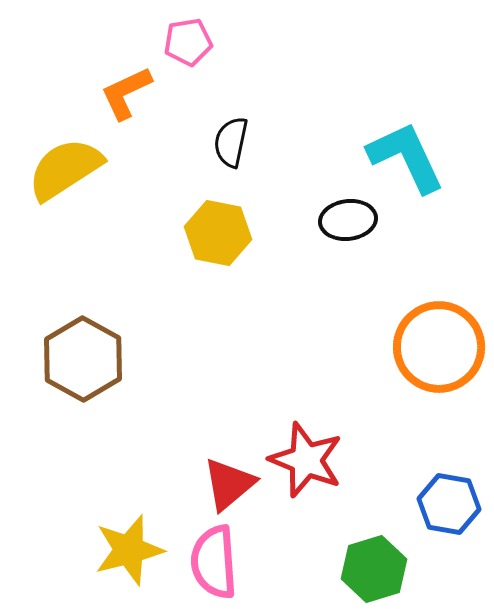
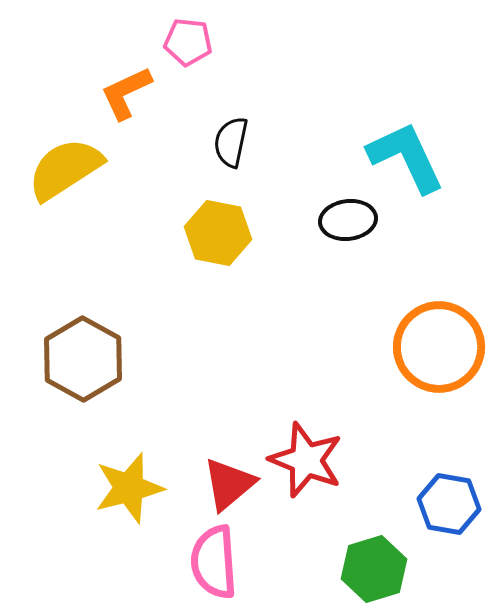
pink pentagon: rotated 15 degrees clockwise
yellow star: moved 62 px up
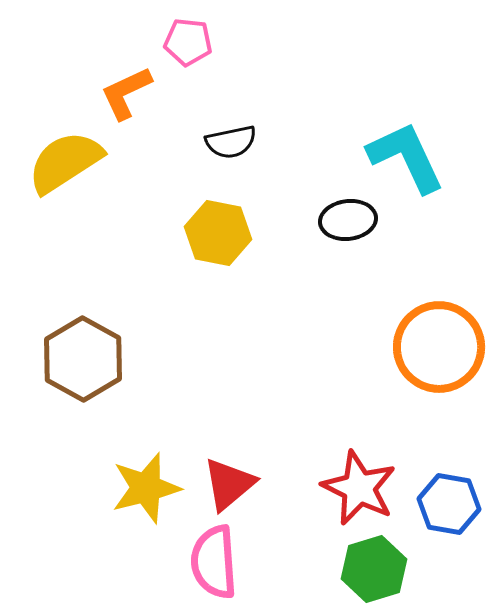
black semicircle: rotated 114 degrees counterclockwise
yellow semicircle: moved 7 px up
red star: moved 53 px right, 28 px down; rotated 4 degrees clockwise
yellow star: moved 17 px right
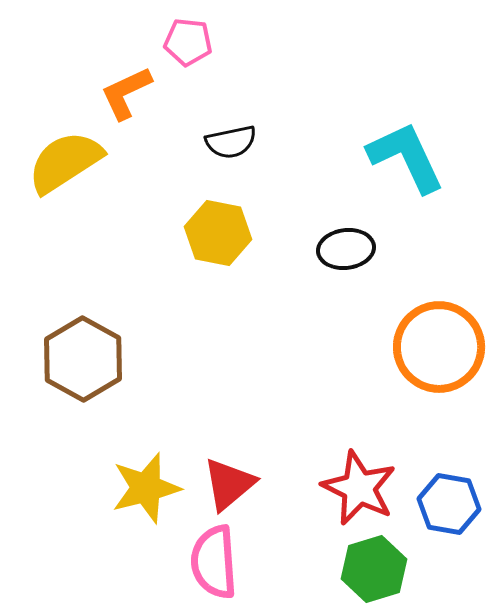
black ellipse: moved 2 px left, 29 px down
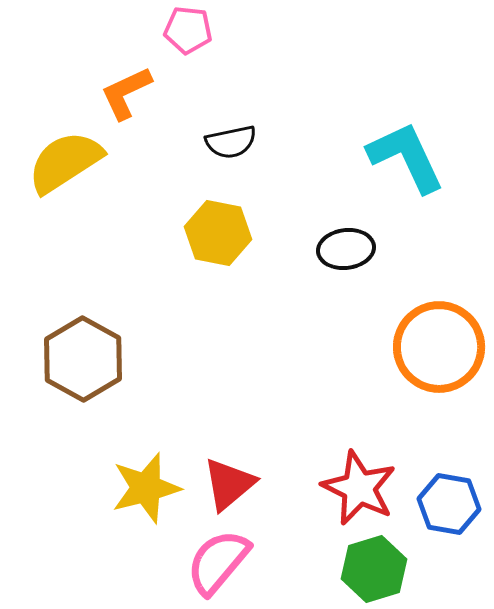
pink pentagon: moved 12 px up
pink semicircle: moved 4 px right; rotated 44 degrees clockwise
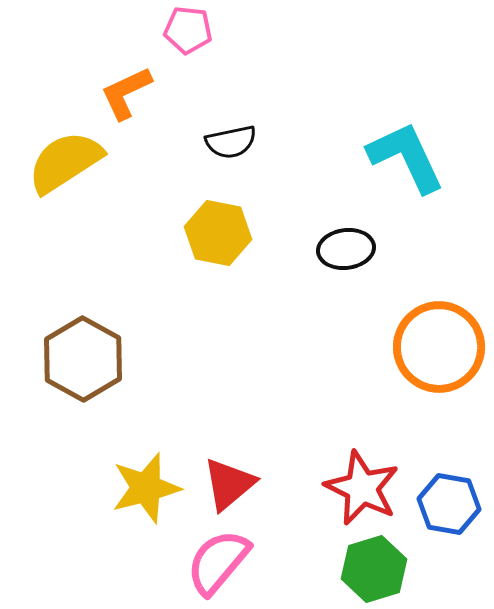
red star: moved 3 px right
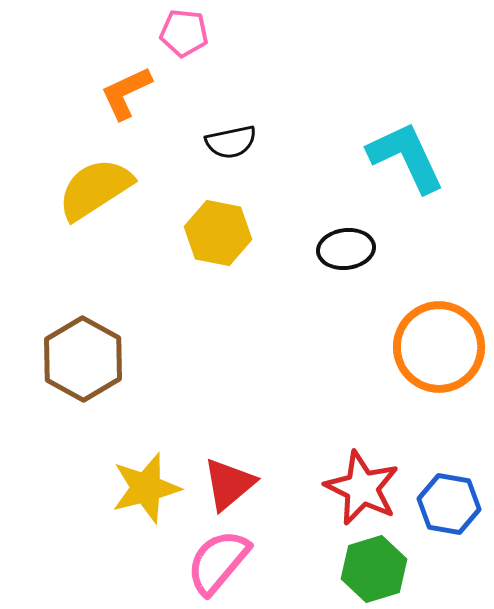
pink pentagon: moved 4 px left, 3 px down
yellow semicircle: moved 30 px right, 27 px down
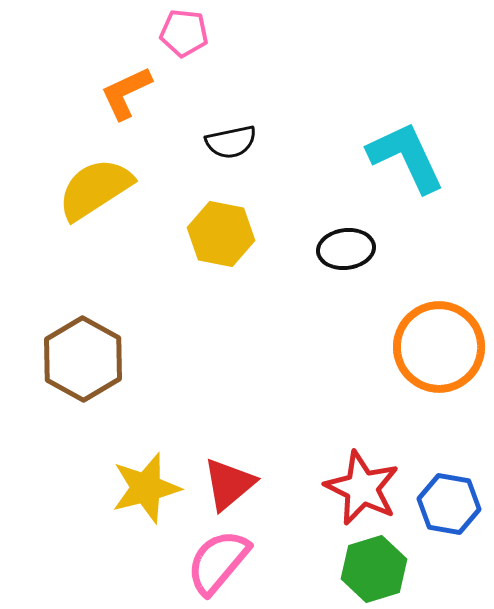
yellow hexagon: moved 3 px right, 1 px down
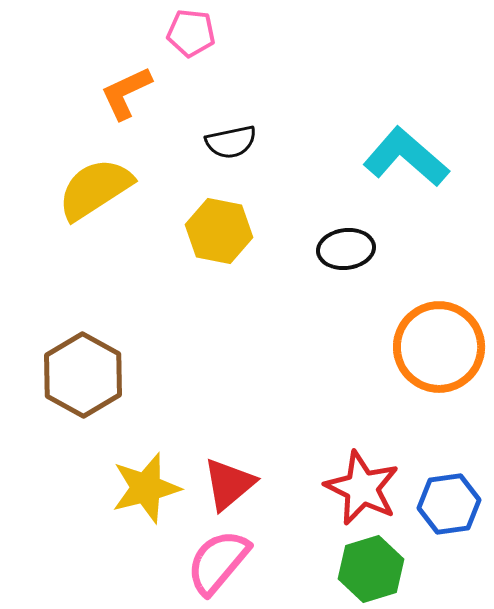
pink pentagon: moved 7 px right
cyan L-shape: rotated 24 degrees counterclockwise
yellow hexagon: moved 2 px left, 3 px up
brown hexagon: moved 16 px down
blue hexagon: rotated 18 degrees counterclockwise
green hexagon: moved 3 px left
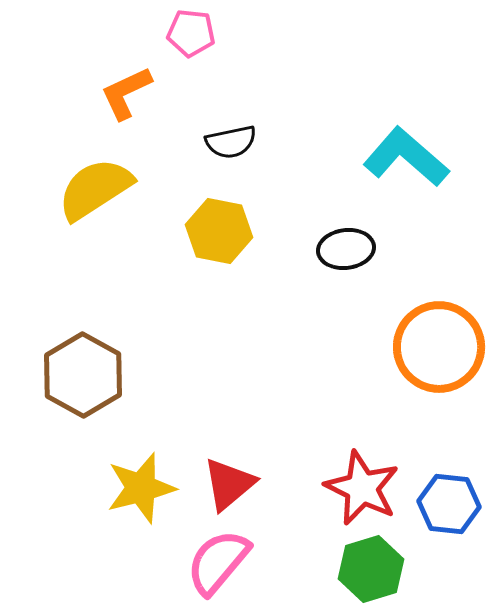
yellow star: moved 5 px left
blue hexagon: rotated 14 degrees clockwise
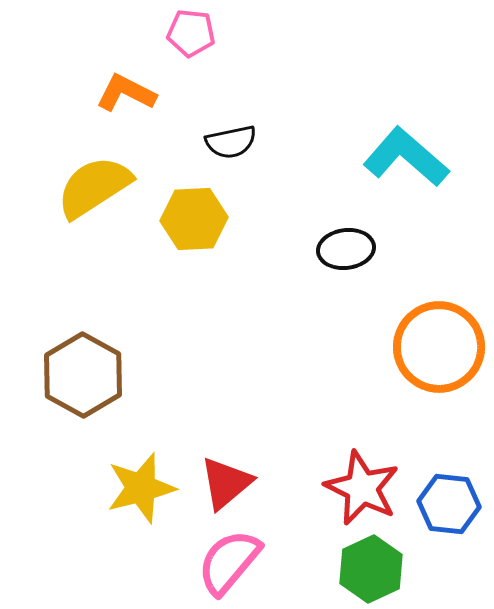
orange L-shape: rotated 52 degrees clockwise
yellow semicircle: moved 1 px left, 2 px up
yellow hexagon: moved 25 px left, 12 px up; rotated 14 degrees counterclockwise
red triangle: moved 3 px left, 1 px up
pink semicircle: moved 11 px right
green hexagon: rotated 8 degrees counterclockwise
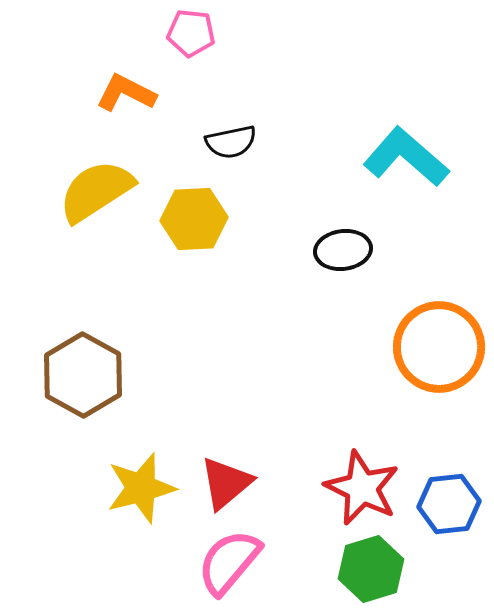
yellow semicircle: moved 2 px right, 4 px down
black ellipse: moved 3 px left, 1 px down
blue hexagon: rotated 12 degrees counterclockwise
green hexagon: rotated 8 degrees clockwise
